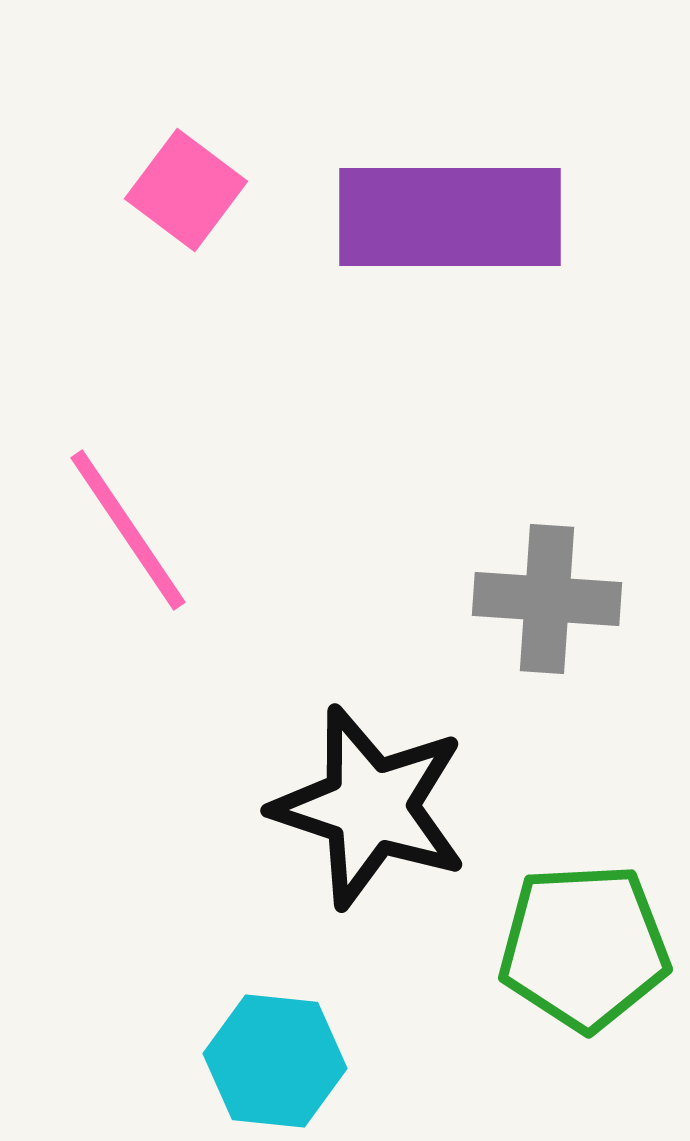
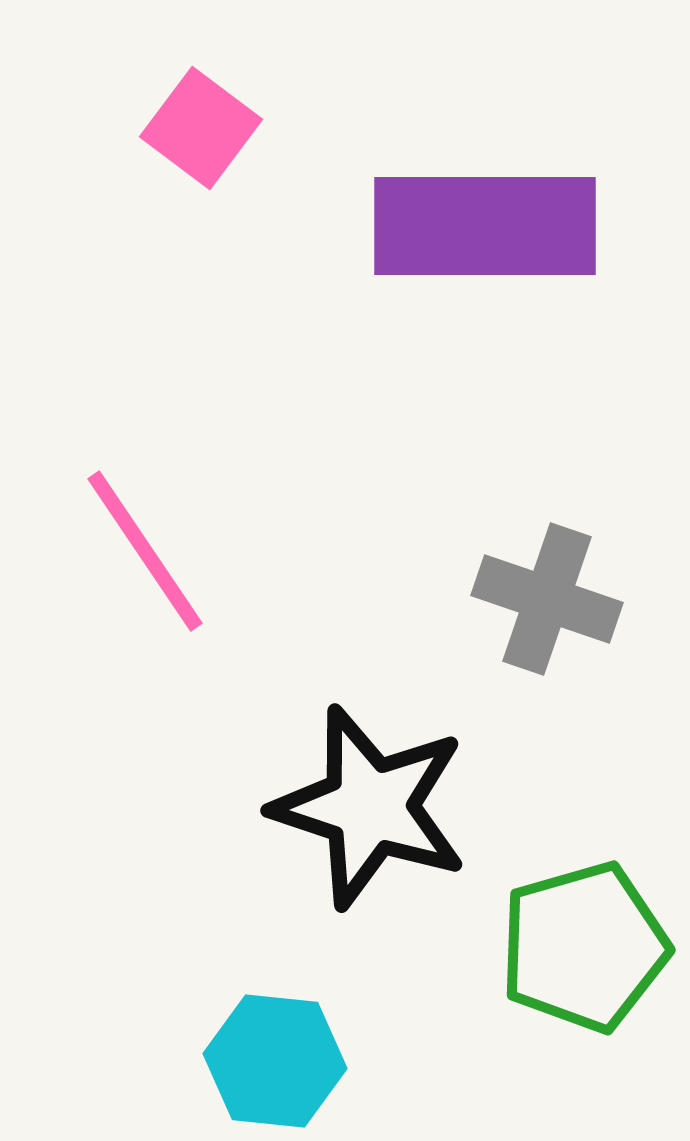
pink square: moved 15 px right, 62 px up
purple rectangle: moved 35 px right, 9 px down
pink line: moved 17 px right, 21 px down
gray cross: rotated 15 degrees clockwise
green pentagon: rotated 13 degrees counterclockwise
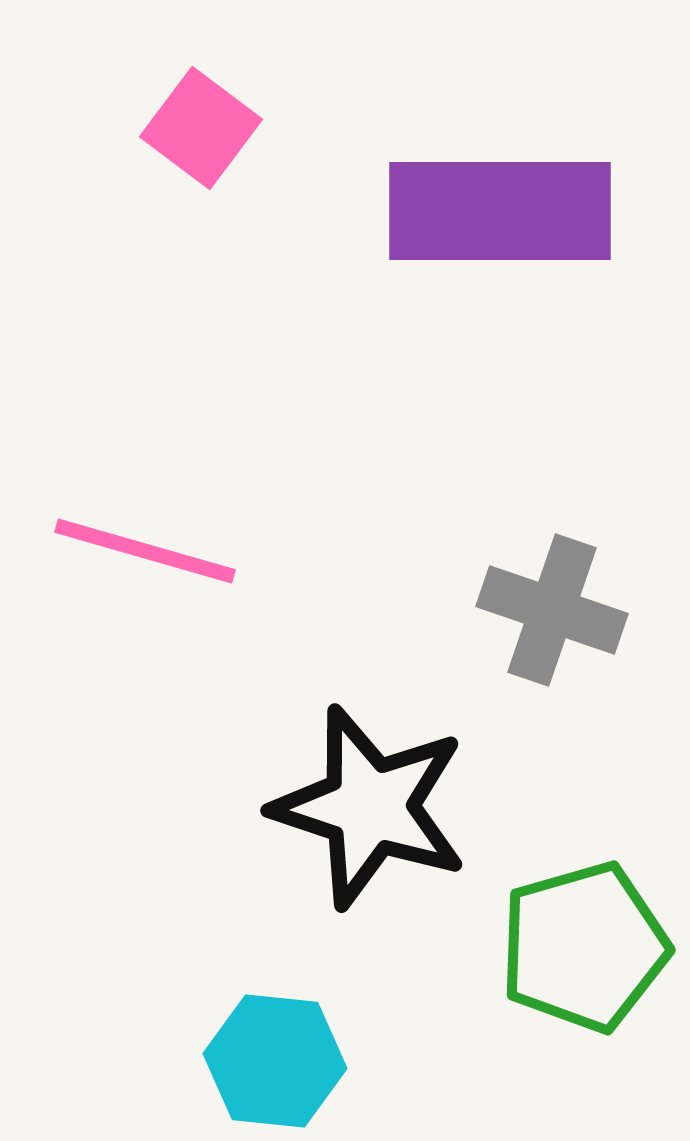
purple rectangle: moved 15 px right, 15 px up
pink line: rotated 40 degrees counterclockwise
gray cross: moved 5 px right, 11 px down
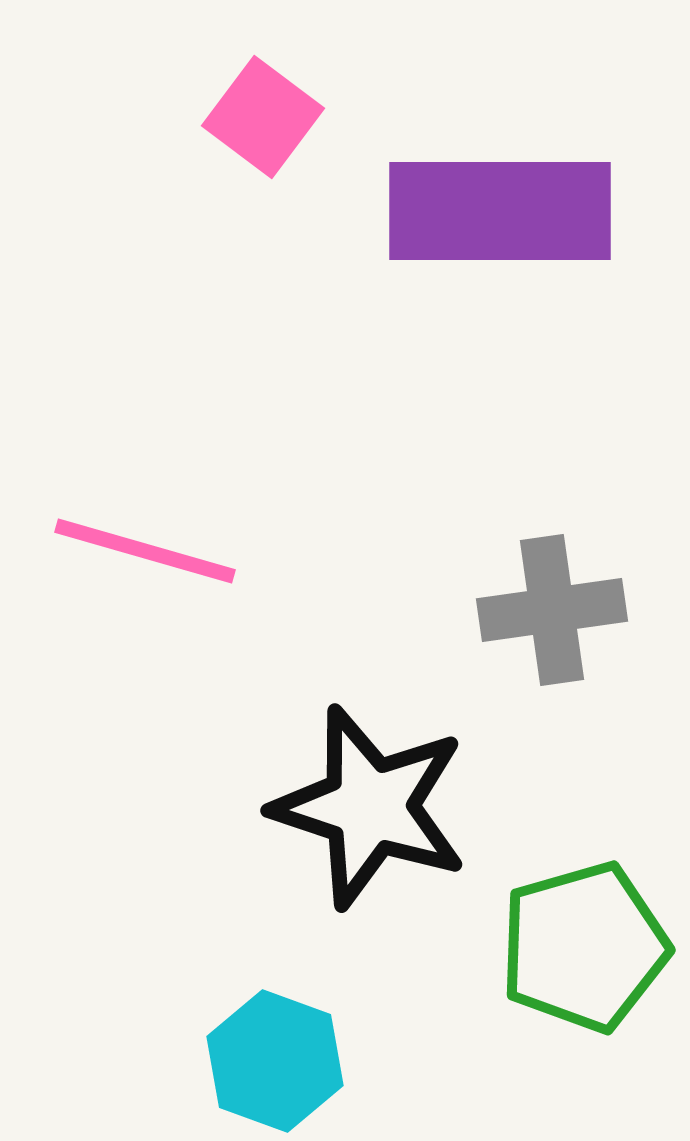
pink square: moved 62 px right, 11 px up
gray cross: rotated 27 degrees counterclockwise
cyan hexagon: rotated 14 degrees clockwise
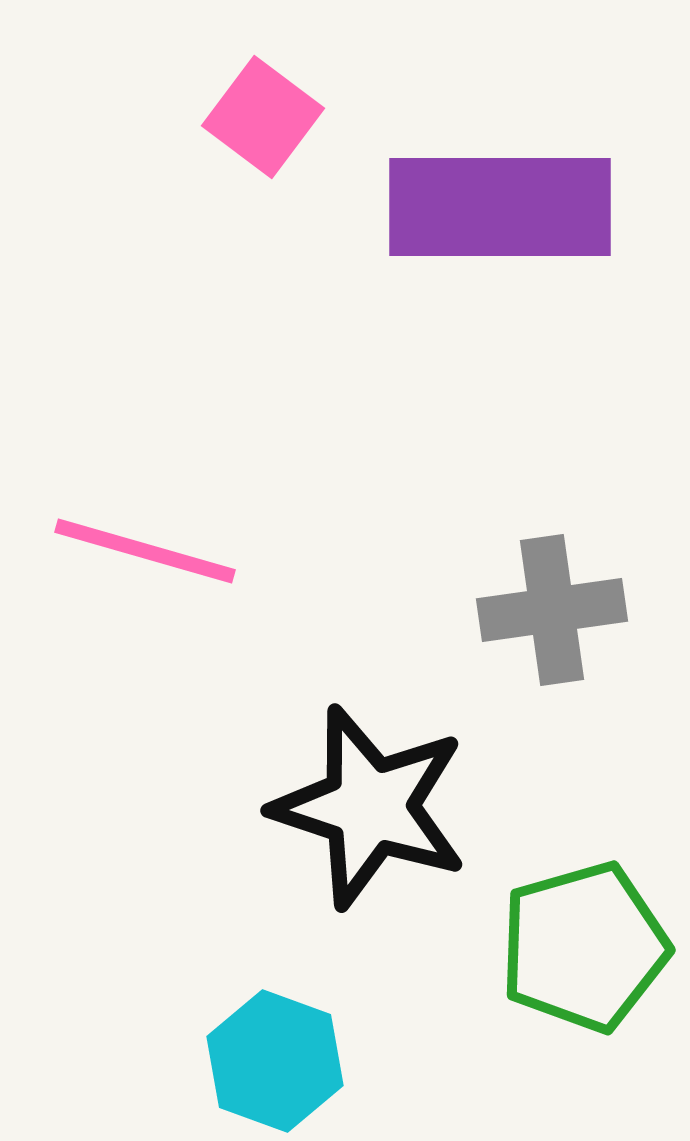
purple rectangle: moved 4 px up
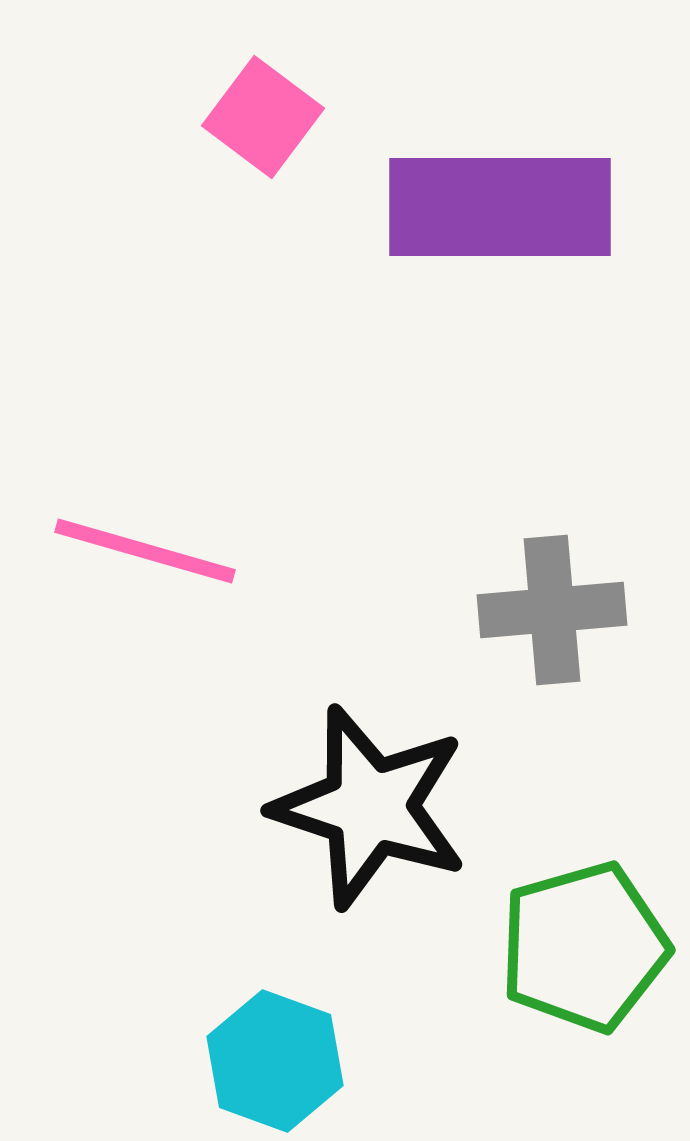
gray cross: rotated 3 degrees clockwise
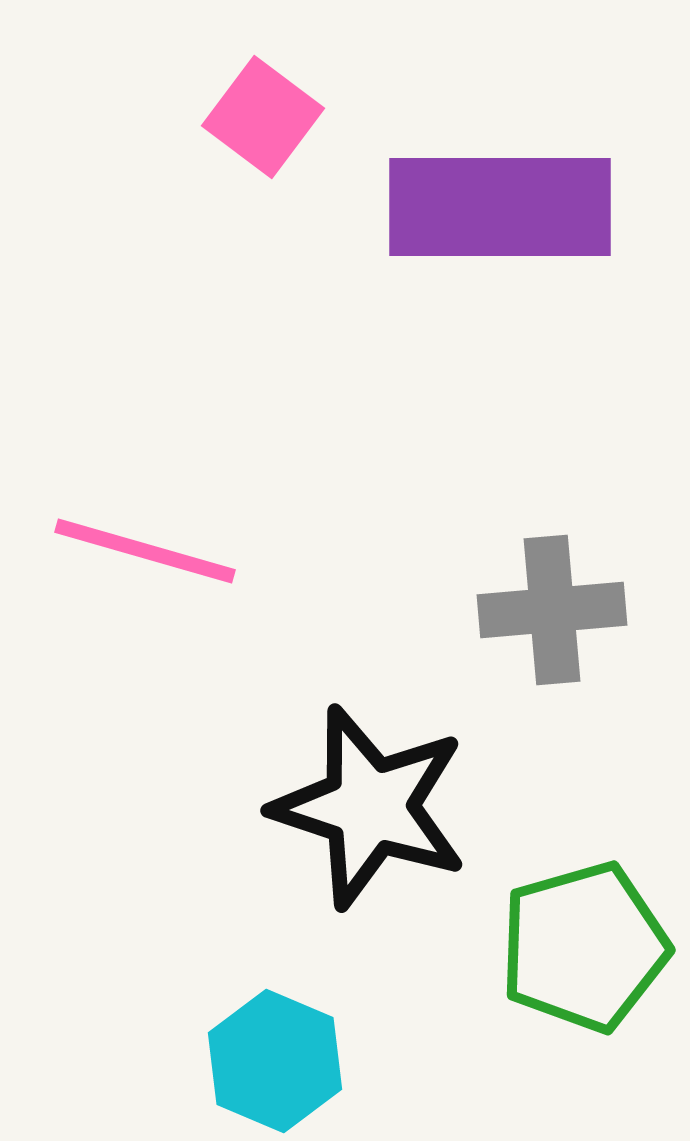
cyan hexagon: rotated 3 degrees clockwise
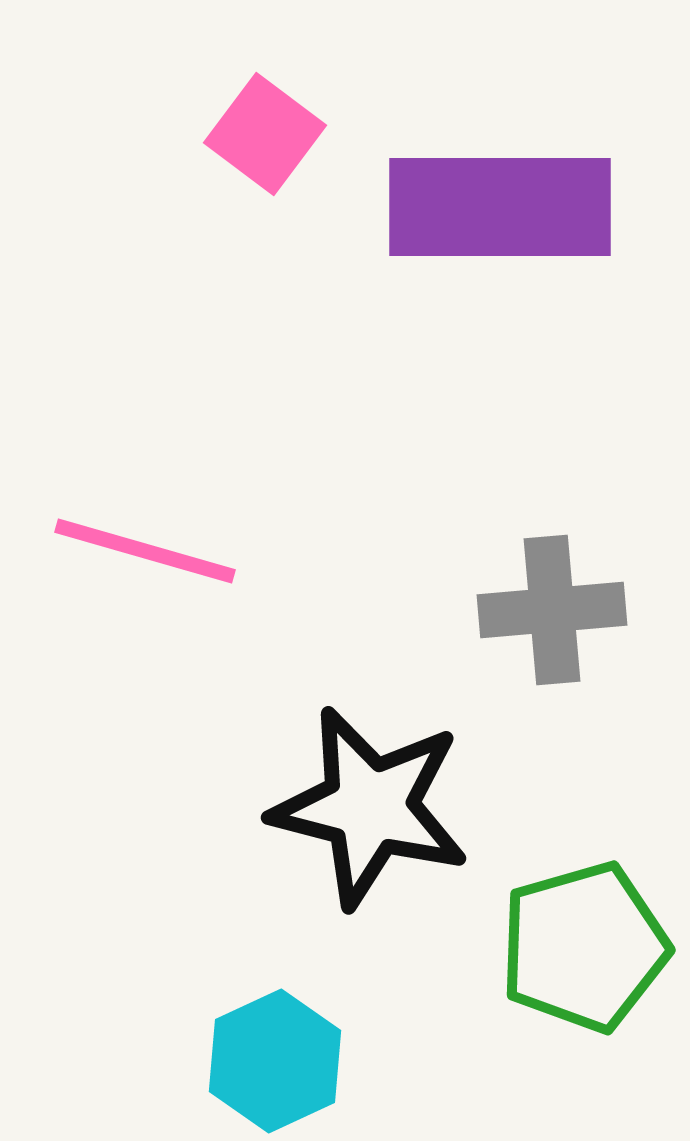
pink square: moved 2 px right, 17 px down
black star: rotated 4 degrees counterclockwise
cyan hexagon: rotated 12 degrees clockwise
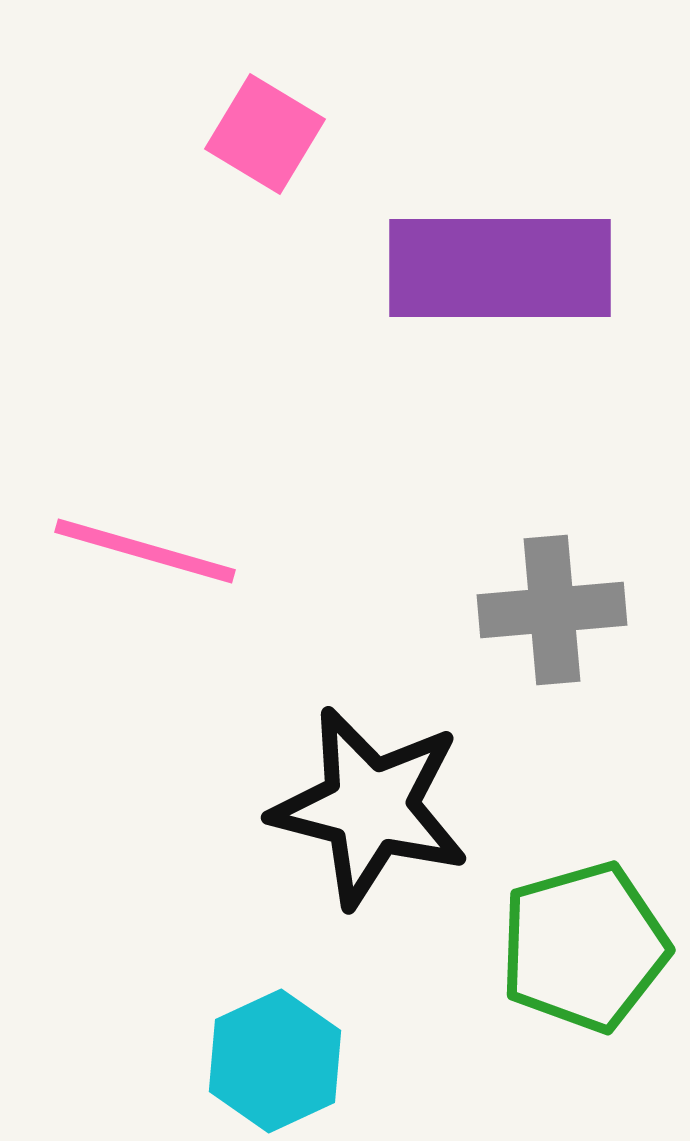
pink square: rotated 6 degrees counterclockwise
purple rectangle: moved 61 px down
